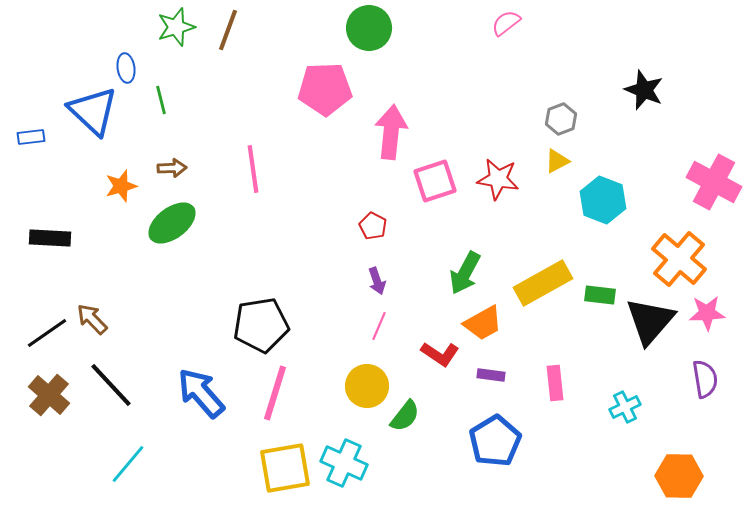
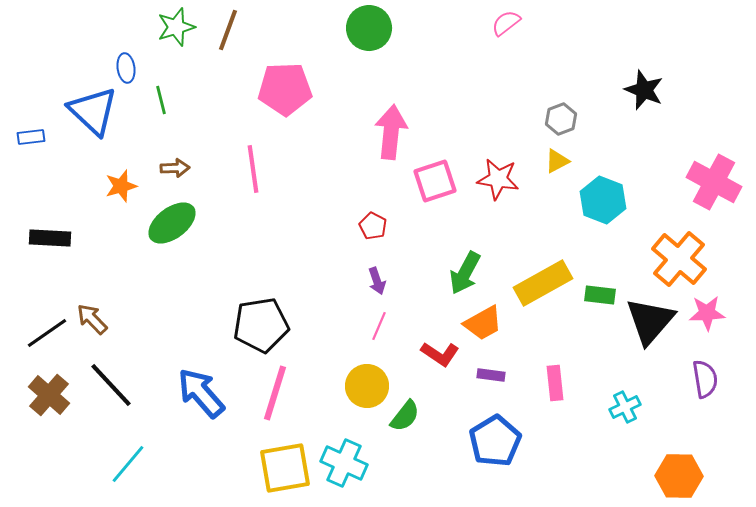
pink pentagon at (325, 89): moved 40 px left
brown arrow at (172, 168): moved 3 px right
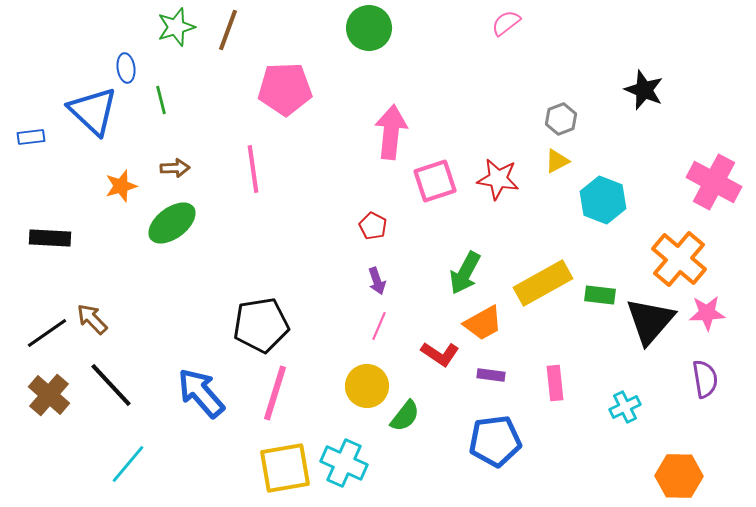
blue pentagon at (495, 441): rotated 24 degrees clockwise
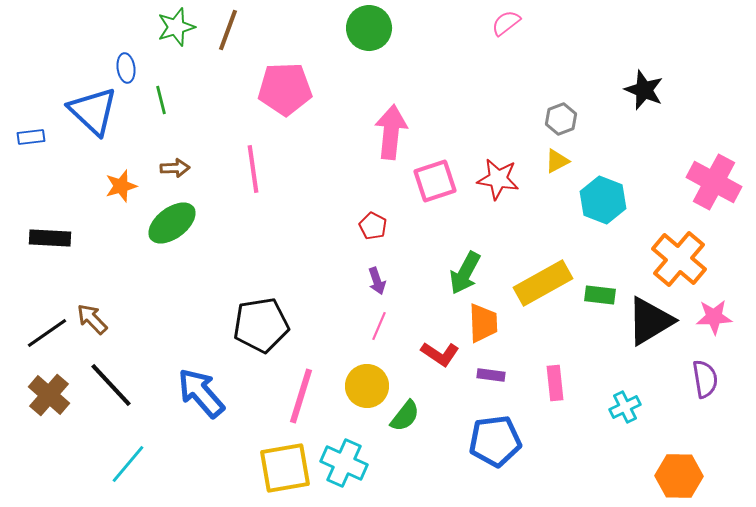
pink star at (707, 313): moved 7 px right, 4 px down
black triangle at (650, 321): rotated 18 degrees clockwise
orange trapezoid at (483, 323): rotated 63 degrees counterclockwise
pink line at (275, 393): moved 26 px right, 3 px down
